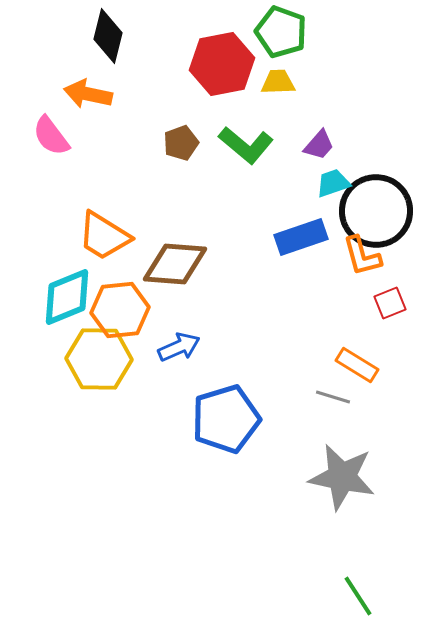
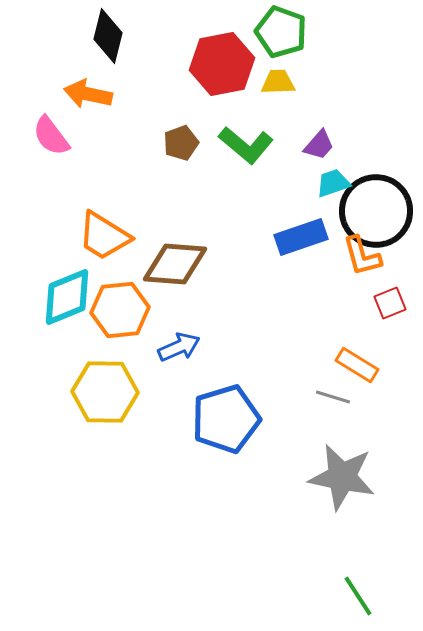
yellow hexagon: moved 6 px right, 33 px down
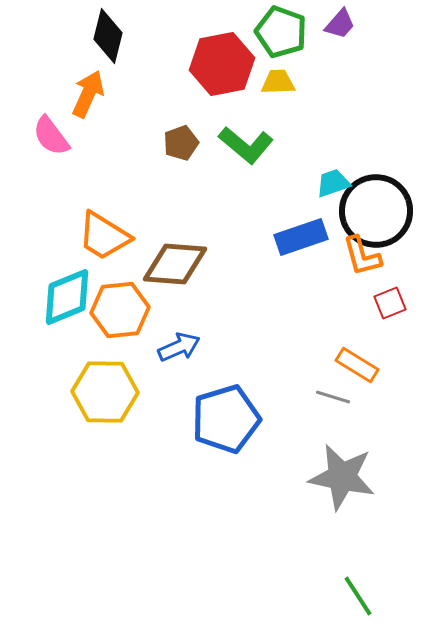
orange arrow: rotated 102 degrees clockwise
purple trapezoid: moved 21 px right, 121 px up
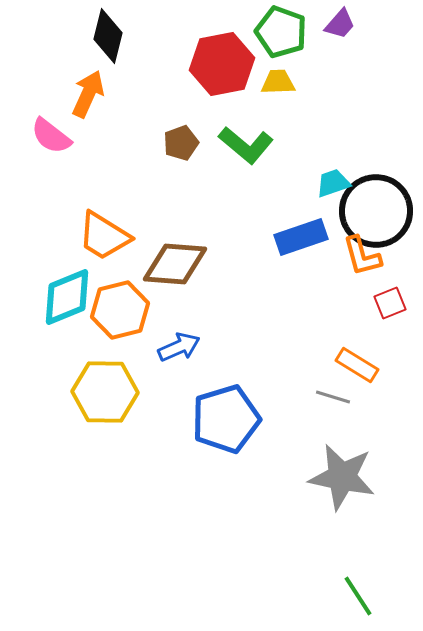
pink semicircle: rotated 15 degrees counterclockwise
orange hexagon: rotated 8 degrees counterclockwise
